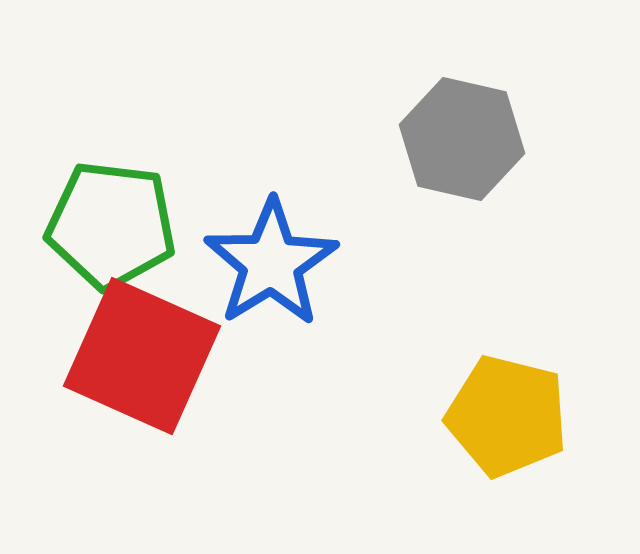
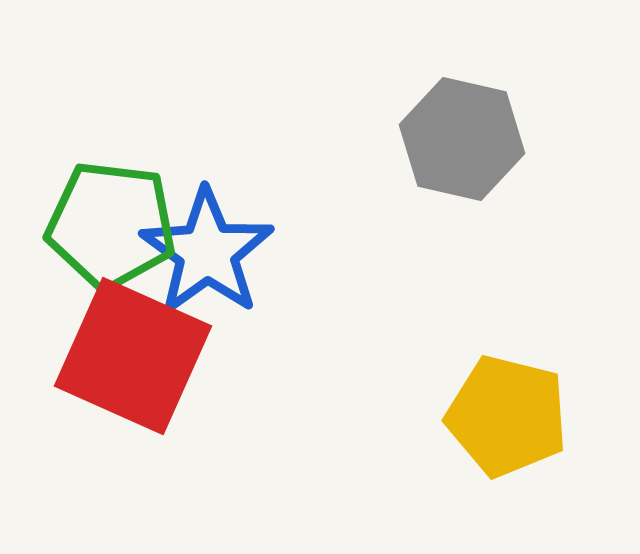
blue star: moved 64 px left, 11 px up; rotated 4 degrees counterclockwise
red square: moved 9 px left
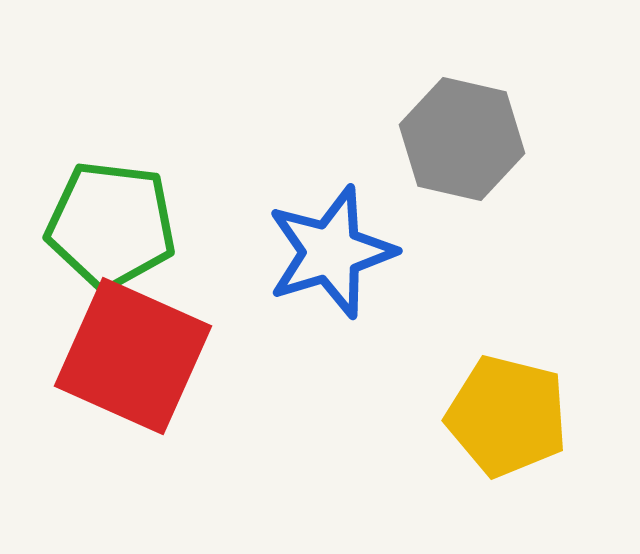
blue star: moved 124 px right; rotated 19 degrees clockwise
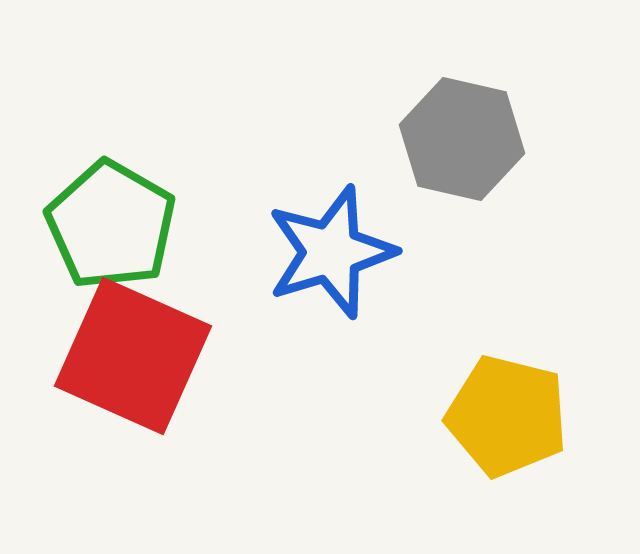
green pentagon: rotated 23 degrees clockwise
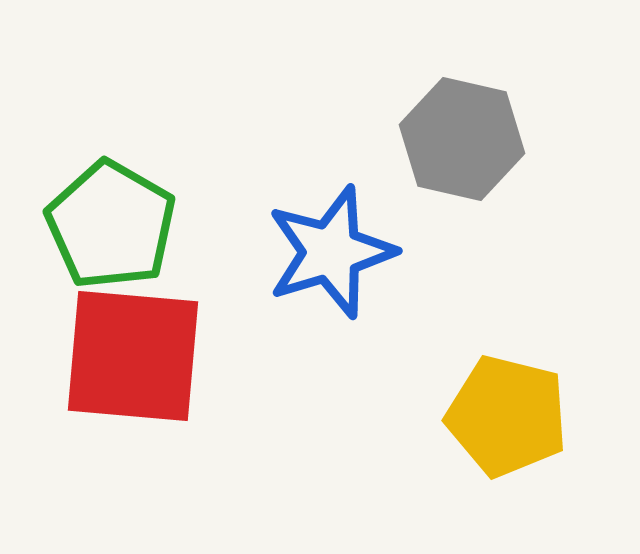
red square: rotated 19 degrees counterclockwise
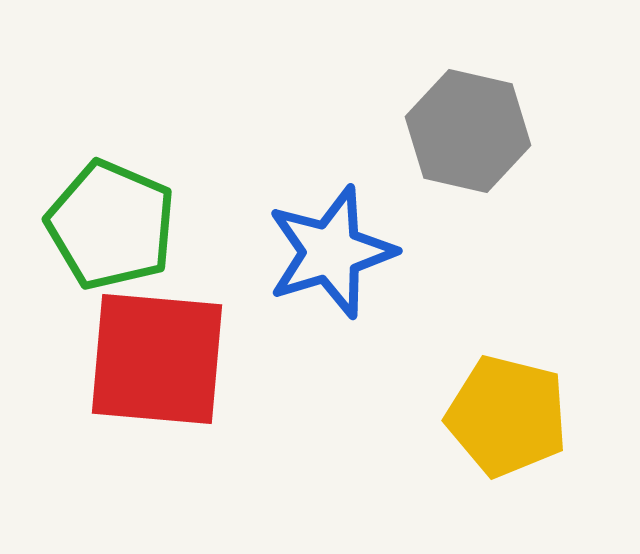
gray hexagon: moved 6 px right, 8 px up
green pentagon: rotated 7 degrees counterclockwise
red square: moved 24 px right, 3 px down
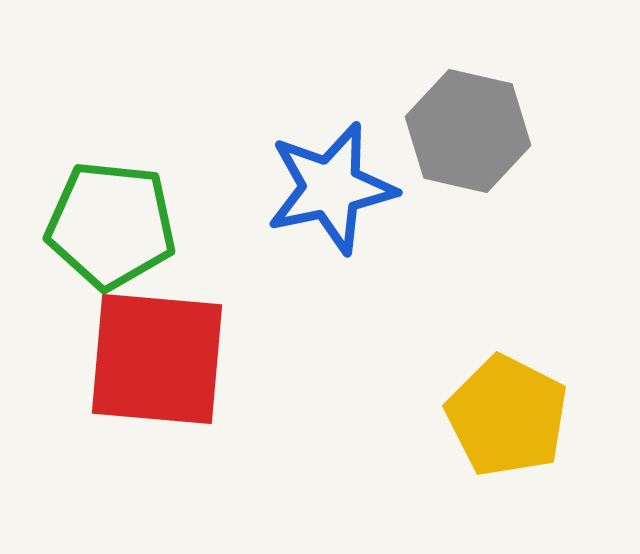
green pentagon: rotated 17 degrees counterclockwise
blue star: moved 64 px up; rotated 5 degrees clockwise
yellow pentagon: rotated 13 degrees clockwise
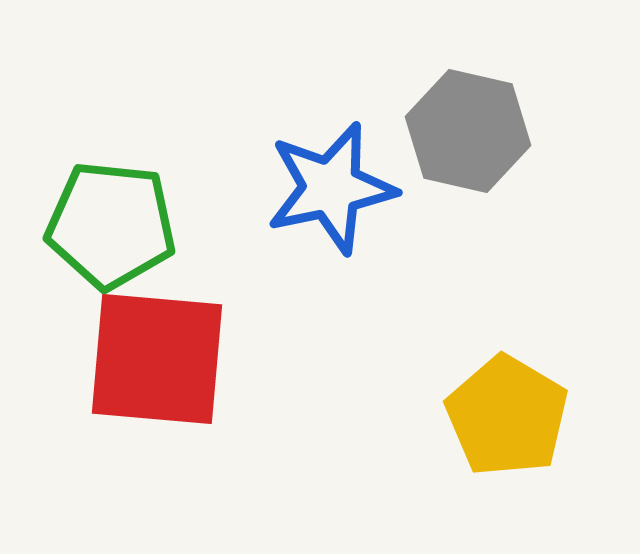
yellow pentagon: rotated 4 degrees clockwise
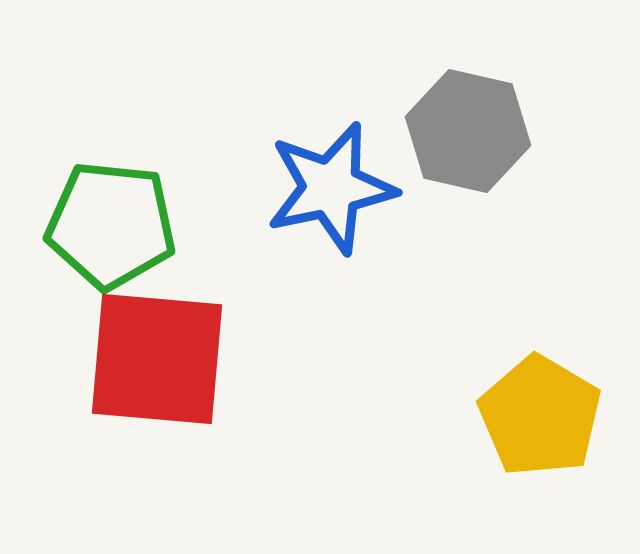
yellow pentagon: moved 33 px right
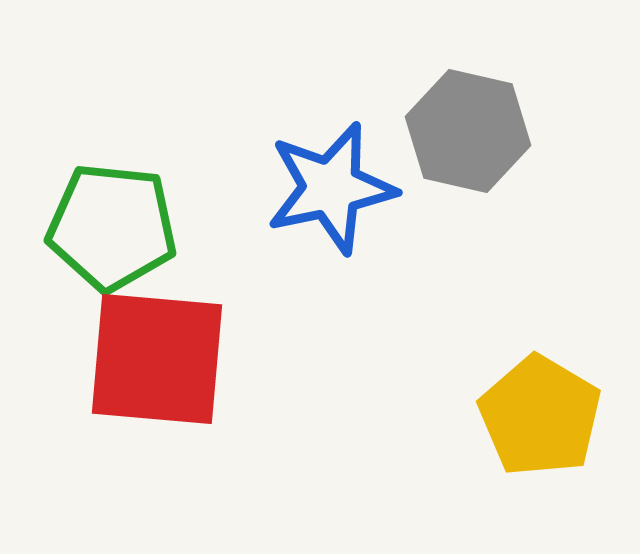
green pentagon: moved 1 px right, 2 px down
